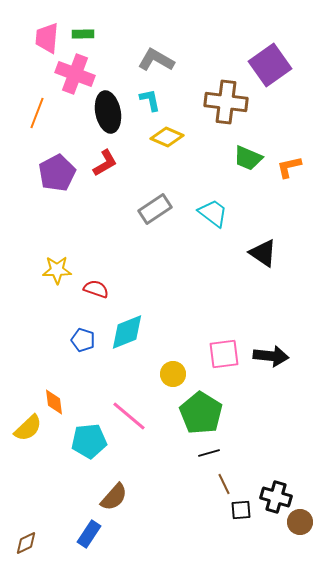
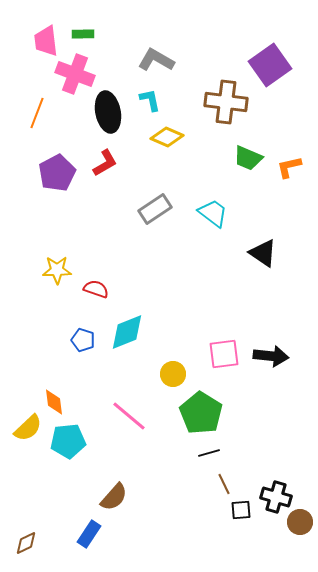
pink trapezoid: moved 1 px left, 3 px down; rotated 12 degrees counterclockwise
cyan pentagon: moved 21 px left
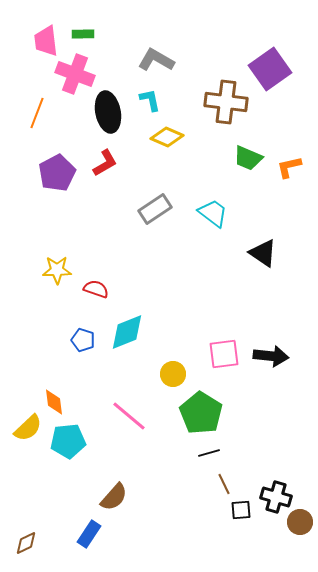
purple square: moved 4 px down
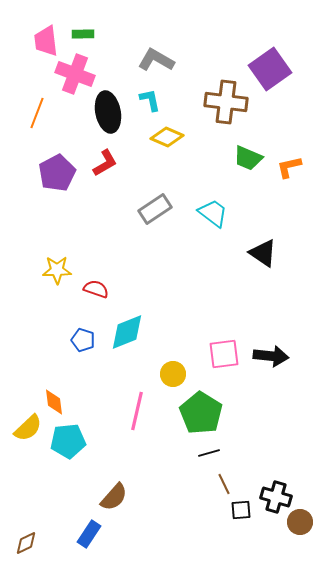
pink line: moved 8 px right, 5 px up; rotated 63 degrees clockwise
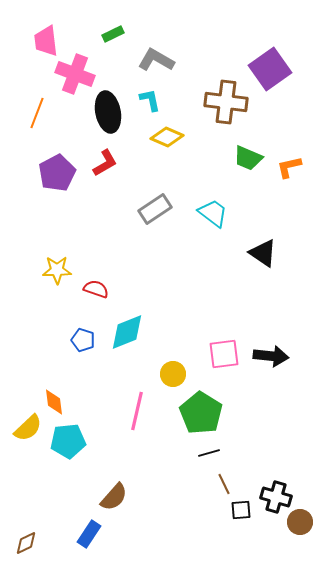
green rectangle: moved 30 px right; rotated 25 degrees counterclockwise
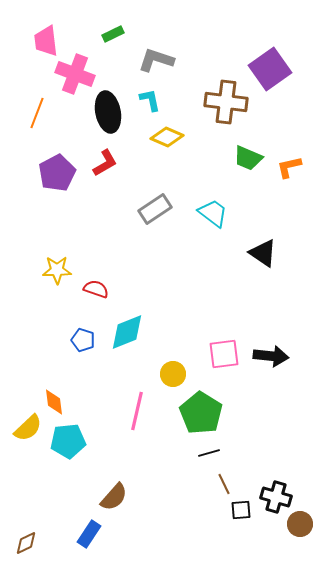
gray L-shape: rotated 12 degrees counterclockwise
brown circle: moved 2 px down
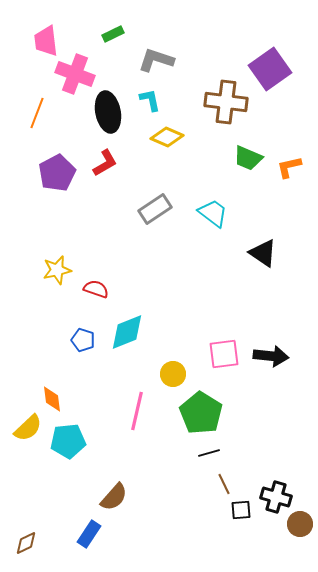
yellow star: rotated 12 degrees counterclockwise
orange diamond: moved 2 px left, 3 px up
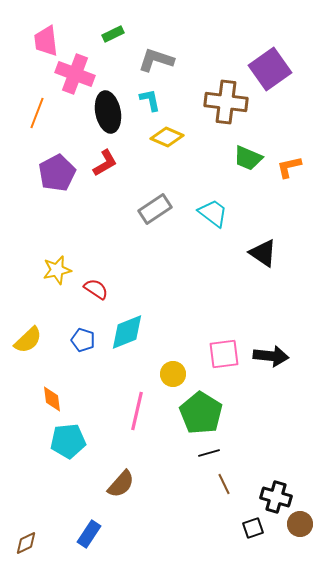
red semicircle: rotated 15 degrees clockwise
yellow semicircle: moved 88 px up
brown semicircle: moved 7 px right, 13 px up
black square: moved 12 px right, 18 px down; rotated 15 degrees counterclockwise
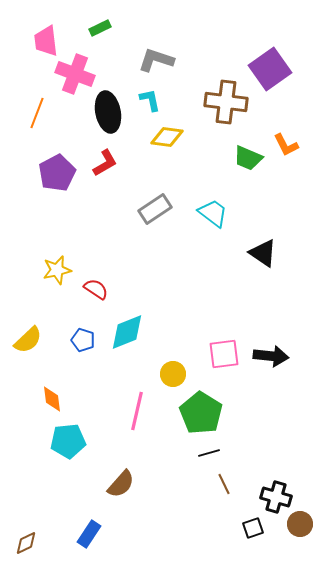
green rectangle: moved 13 px left, 6 px up
yellow diamond: rotated 16 degrees counterclockwise
orange L-shape: moved 3 px left, 22 px up; rotated 104 degrees counterclockwise
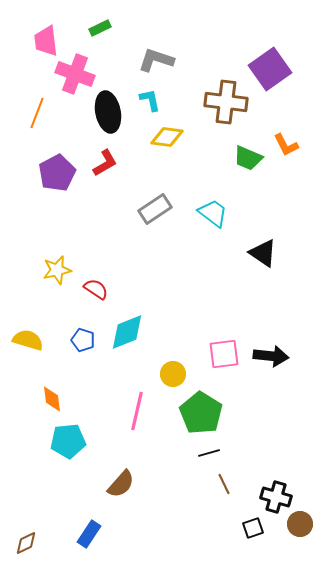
yellow semicircle: rotated 120 degrees counterclockwise
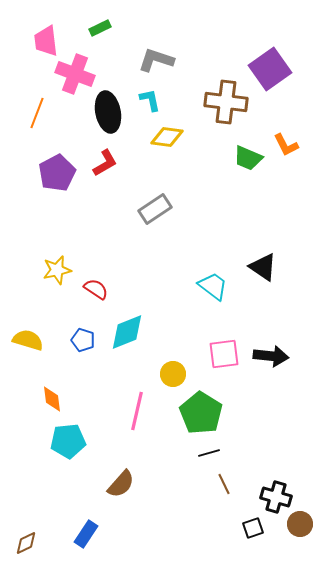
cyan trapezoid: moved 73 px down
black triangle: moved 14 px down
blue rectangle: moved 3 px left
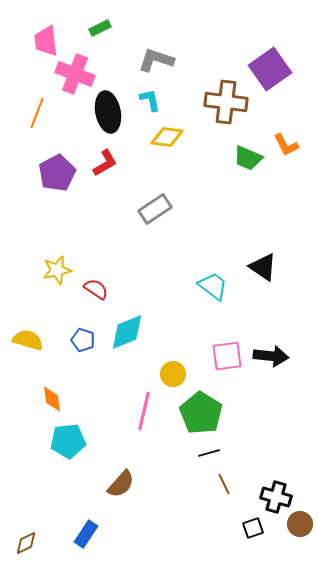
pink square: moved 3 px right, 2 px down
pink line: moved 7 px right
